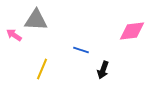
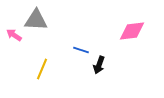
black arrow: moved 4 px left, 5 px up
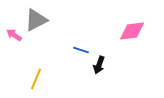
gray triangle: rotated 30 degrees counterclockwise
yellow line: moved 6 px left, 10 px down
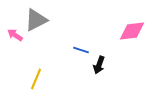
pink arrow: moved 1 px right
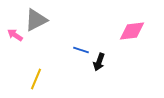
black arrow: moved 3 px up
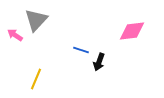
gray triangle: rotated 20 degrees counterclockwise
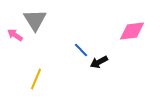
gray triangle: moved 1 px left; rotated 15 degrees counterclockwise
blue line: rotated 28 degrees clockwise
black arrow: rotated 42 degrees clockwise
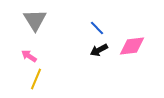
pink diamond: moved 15 px down
pink arrow: moved 14 px right, 21 px down
blue line: moved 16 px right, 22 px up
black arrow: moved 12 px up
